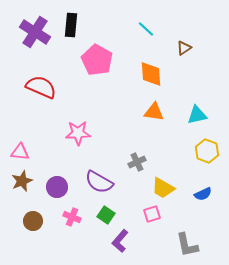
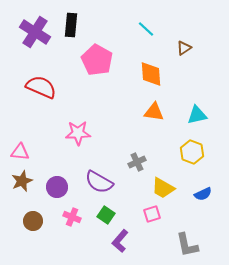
yellow hexagon: moved 15 px left, 1 px down
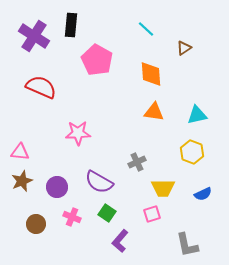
purple cross: moved 1 px left, 4 px down
yellow trapezoid: rotated 30 degrees counterclockwise
green square: moved 1 px right, 2 px up
brown circle: moved 3 px right, 3 px down
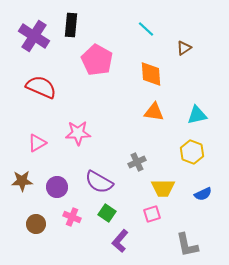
pink triangle: moved 17 px right, 9 px up; rotated 36 degrees counterclockwise
brown star: rotated 20 degrees clockwise
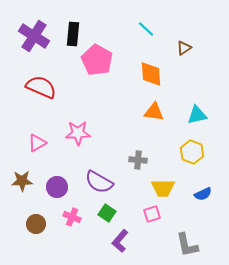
black rectangle: moved 2 px right, 9 px down
gray cross: moved 1 px right, 2 px up; rotated 30 degrees clockwise
